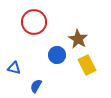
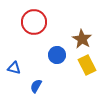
brown star: moved 4 px right
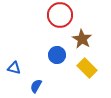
red circle: moved 26 px right, 7 px up
yellow rectangle: moved 3 px down; rotated 18 degrees counterclockwise
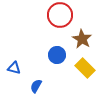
yellow rectangle: moved 2 px left
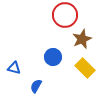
red circle: moved 5 px right
brown star: rotated 18 degrees clockwise
blue circle: moved 4 px left, 2 px down
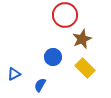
blue triangle: moved 6 px down; rotated 40 degrees counterclockwise
blue semicircle: moved 4 px right, 1 px up
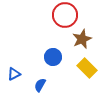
yellow rectangle: moved 2 px right
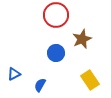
red circle: moved 9 px left
blue circle: moved 3 px right, 4 px up
yellow rectangle: moved 3 px right, 12 px down; rotated 12 degrees clockwise
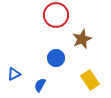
blue circle: moved 5 px down
